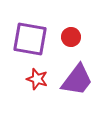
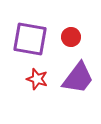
purple trapezoid: moved 1 px right, 2 px up
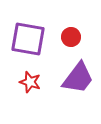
purple square: moved 2 px left
red star: moved 7 px left, 3 px down
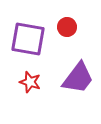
red circle: moved 4 px left, 10 px up
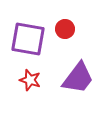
red circle: moved 2 px left, 2 px down
red star: moved 2 px up
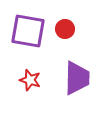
purple square: moved 8 px up
purple trapezoid: moved 1 px left; rotated 36 degrees counterclockwise
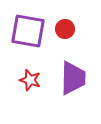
purple trapezoid: moved 4 px left
